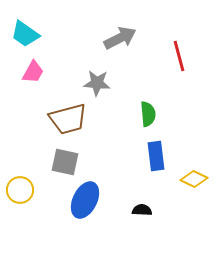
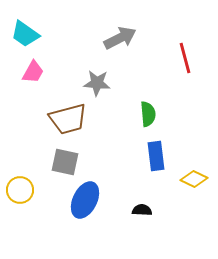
red line: moved 6 px right, 2 px down
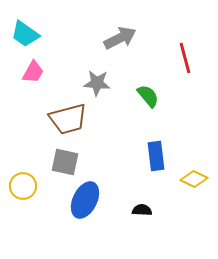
green semicircle: moved 18 px up; rotated 35 degrees counterclockwise
yellow circle: moved 3 px right, 4 px up
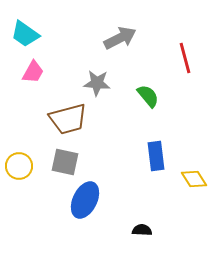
yellow diamond: rotated 32 degrees clockwise
yellow circle: moved 4 px left, 20 px up
black semicircle: moved 20 px down
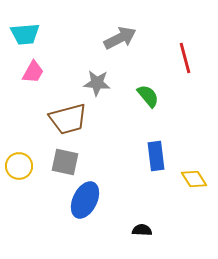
cyan trapezoid: rotated 40 degrees counterclockwise
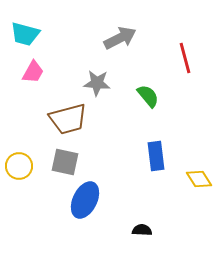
cyan trapezoid: rotated 20 degrees clockwise
yellow diamond: moved 5 px right
